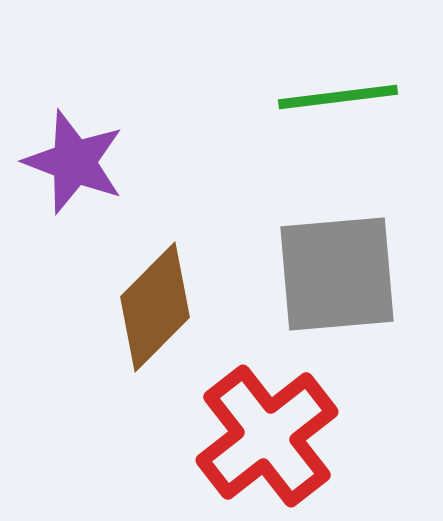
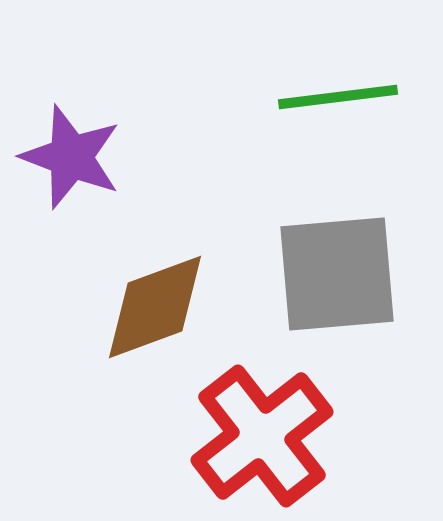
purple star: moved 3 px left, 5 px up
brown diamond: rotated 25 degrees clockwise
red cross: moved 5 px left
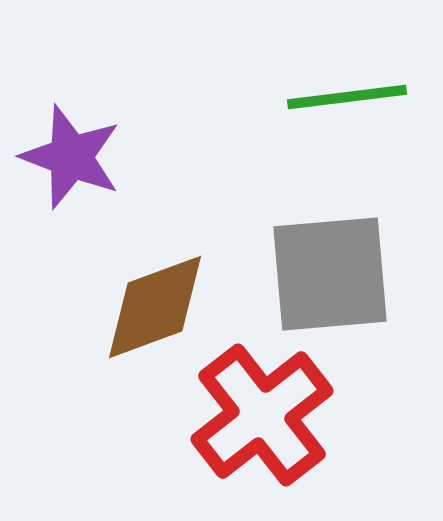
green line: moved 9 px right
gray square: moved 7 px left
red cross: moved 21 px up
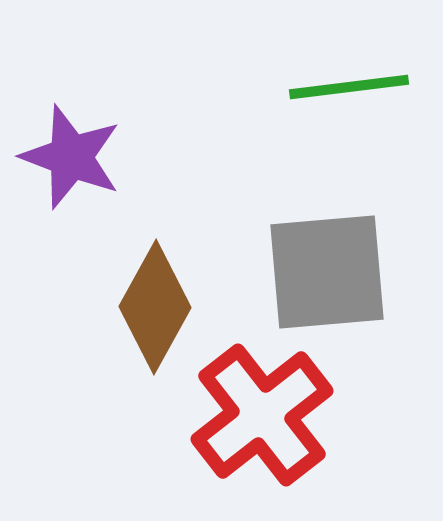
green line: moved 2 px right, 10 px up
gray square: moved 3 px left, 2 px up
brown diamond: rotated 41 degrees counterclockwise
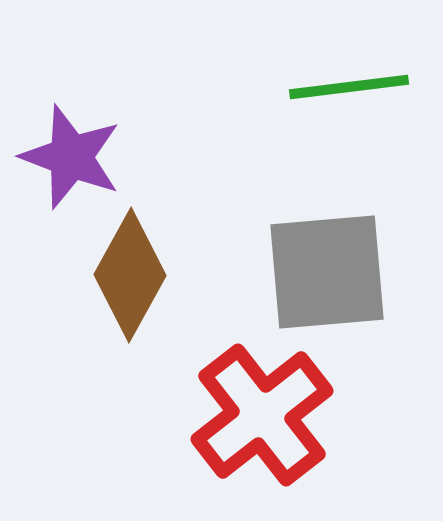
brown diamond: moved 25 px left, 32 px up
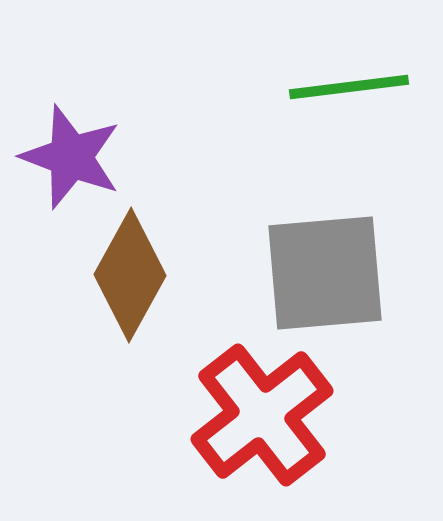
gray square: moved 2 px left, 1 px down
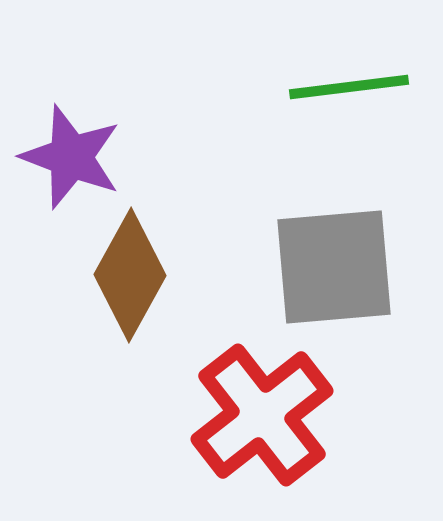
gray square: moved 9 px right, 6 px up
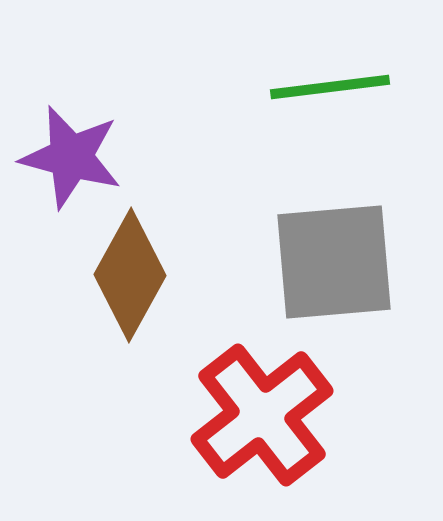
green line: moved 19 px left
purple star: rotated 6 degrees counterclockwise
gray square: moved 5 px up
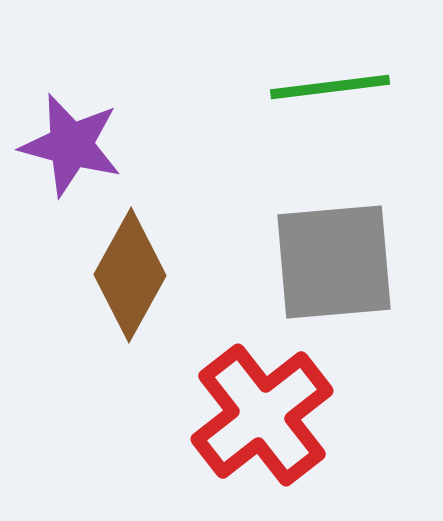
purple star: moved 12 px up
